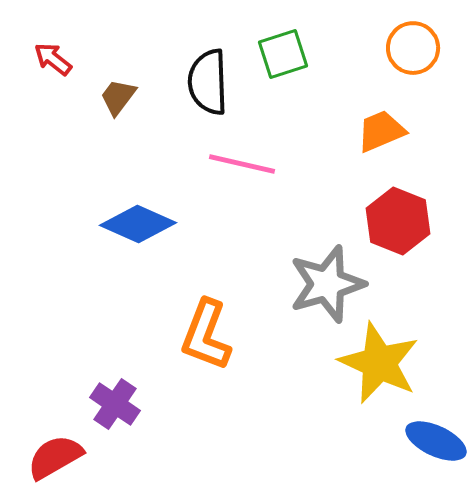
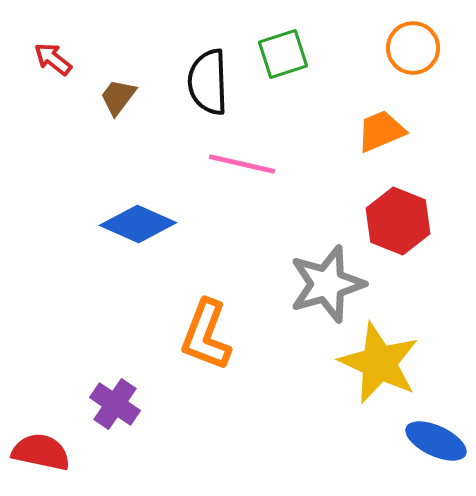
red semicircle: moved 14 px left, 5 px up; rotated 42 degrees clockwise
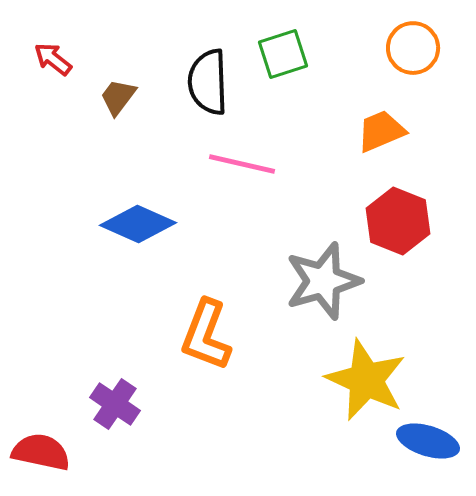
gray star: moved 4 px left, 3 px up
yellow star: moved 13 px left, 17 px down
blue ellipse: moved 8 px left; rotated 8 degrees counterclockwise
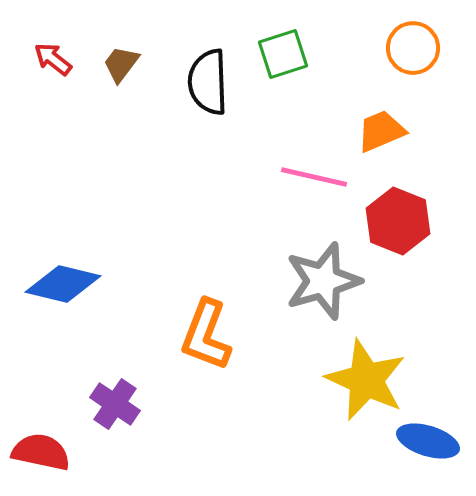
brown trapezoid: moved 3 px right, 33 px up
pink line: moved 72 px right, 13 px down
blue diamond: moved 75 px left, 60 px down; rotated 10 degrees counterclockwise
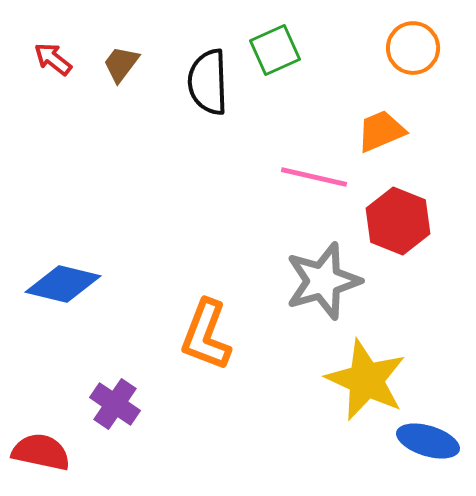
green square: moved 8 px left, 4 px up; rotated 6 degrees counterclockwise
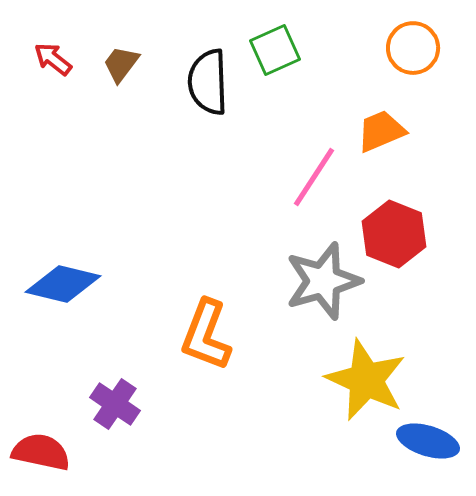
pink line: rotated 70 degrees counterclockwise
red hexagon: moved 4 px left, 13 px down
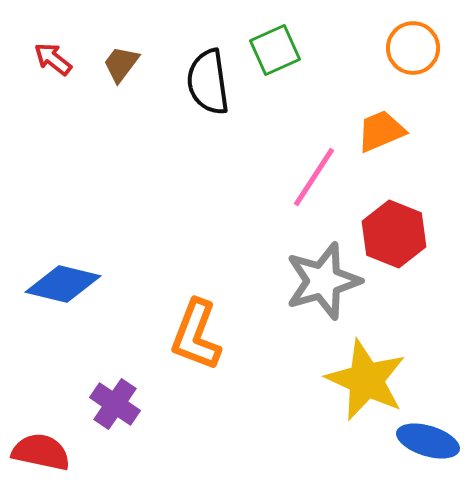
black semicircle: rotated 6 degrees counterclockwise
orange L-shape: moved 10 px left
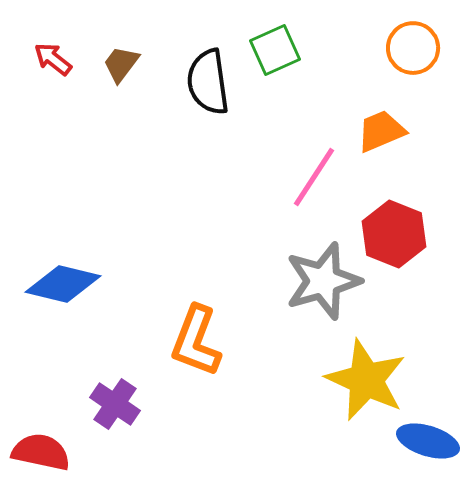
orange L-shape: moved 6 px down
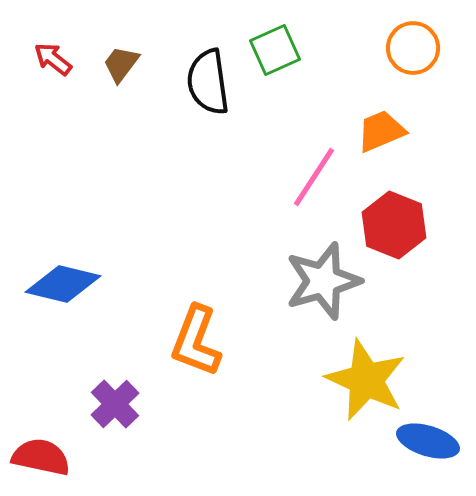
red hexagon: moved 9 px up
purple cross: rotated 12 degrees clockwise
red semicircle: moved 5 px down
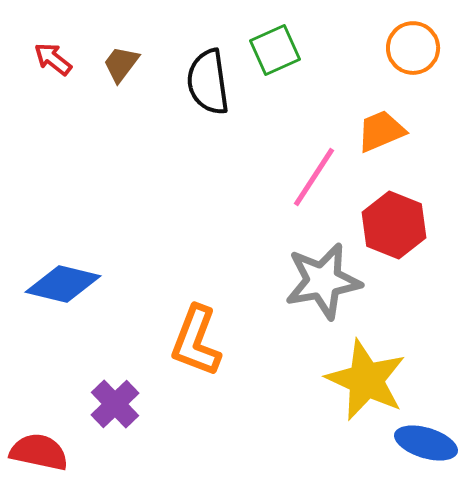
gray star: rotated 6 degrees clockwise
blue ellipse: moved 2 px left, 2 px down
red semicircle: moved 2 px left, 5 px up
